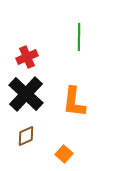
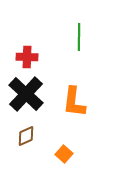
red cross: rotated 25 degrees clockwise
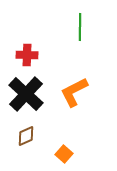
green line: moved 1 px right, 10 px up
red cross: moved 2 px up
orange L-shape: moved 10 px up; rotated 56 degrees clockwise
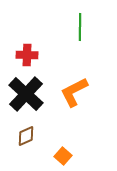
orange square: moved 1 px left, 2 px down
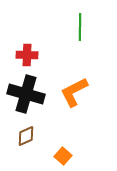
black cross: rotated 27 degrees counterclockwise
